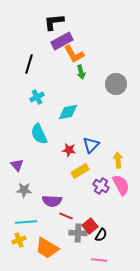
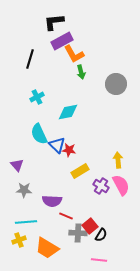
black line: moved 1 px right, 5 px up
blue triangle: moved 34 px left; rotated 30 degrees counterclockwise
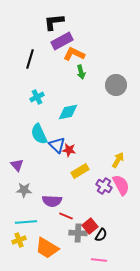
orange L-shape: rotated 145 degrees clockwise
gray circle: moved 1 px down
yellow arrow: rotated 35 degrees clockwise
purple cross: moved 3 px right
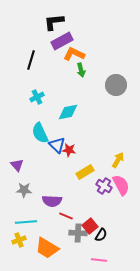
black line: moved 1 px right, 1 px down
green arrow: moved 2 px up
cyan semicircle: moved 1 px right, 1 px up
yellow rectangle: moved 5 px right, 1 px down
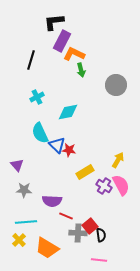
purple rectangle: rotated 35 degrees counterclockwise
black semicircle: rotated 40 degrees counterclockwise
yellow cross: rotated 24 degrees counterclockwise
